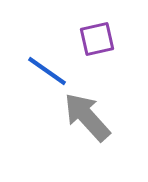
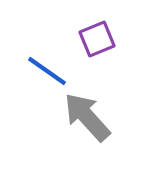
purple square: rotated 9 degrees counterclockwise
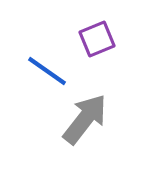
gray arrow: moved 2 px left, 2 px down; rotated 80 degrees clockwise
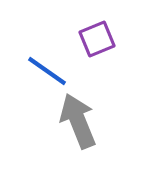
gray arrow: moved 7 px left, 2 px down; rotated 60 degrees counterclockwise
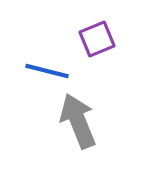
blue line: rotated 21 degrees counterclockwise
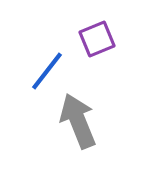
blue line: rotated 66 degrees counterclockwise
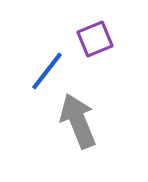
purple square: moved 2 px left
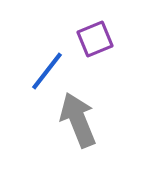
gray arrow: moved 1 px up
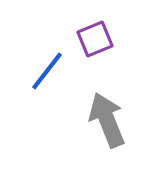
gray arrow: moved 29 px right
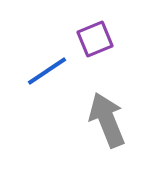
blue line: rotated 18 degrees clockwise
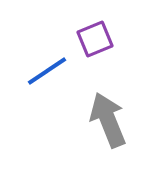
gray arrow: moved 1 px right
